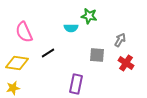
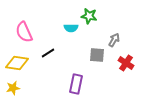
gray arrow: moved 6 px left
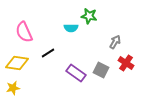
gray arrow: moved 1 px right, 2 px down
gray square: moved 4 px right, 15 px down; rotated 21 degrees clockwise
purple rectangle: moved 11 px up; rotated 66 degrees counterclockwise
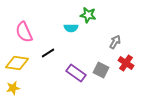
green star: moved 1 px left, 1 px up
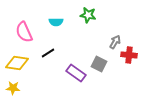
cyan semicircle: moved 15 px left, 6 px up
red cross: moved 3 px right, 8 px up; rotated 28 degrees counterclockwise
gray square: moved 2 px left, 6 px up
yellow star: rotated 16 degrees clockwise
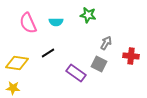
pink semicircle: moved 4 px right, 9 px up
gray arrow: moved 9 px left, 1 px down
red cross: moved 2 px right, 1 px down
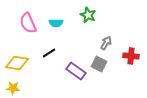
green star: rotated 14 degrees clockwise
cyan semicircle: moved 1 px down
black line: moved 1 px right
purple rectangle: moved 2 px up
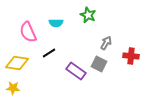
pink semicircle: moved 9 px down
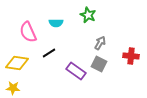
gray arrow: moved 6 px left
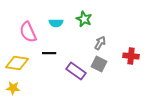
green star: moved 4 px left, 4 px down
black line: rotated 32 degrees clockwise
